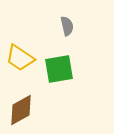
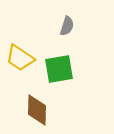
gray semicircle: rotated 30 degrees clockwise
brown diamond: moved 16 px right; rotated 60 degrees counterclockwise
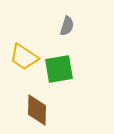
yellow trapezoid: moved 4 px right, 1 px up
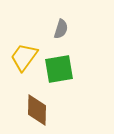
gray semicircle: moved 6 px left, 3 px down
yellow trapezoid: rotated 92 degrees clockwise
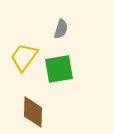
brown diamond: moved 4 px left, 2 px down
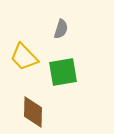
yellow trapezoid: rotated 80 degrees counterclockwise
green square: moved 4 px right, 3 px down
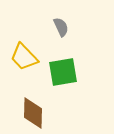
gray semicircle: moved 2 px up; rotated 42 degrees counterclockwise
brown diamond: moved 1 px down
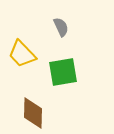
yellow trapezoid: moved 2 px left, 3 px up
